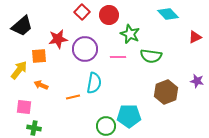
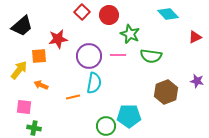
purple circle: moved 4 px right, 7 px down
pink line: moved 2 px up
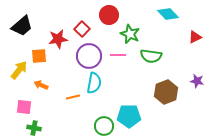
red square: moved 17 px down
green circle: moved 2 px left
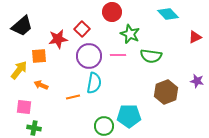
red circle: moved 3 px right, 3 px up
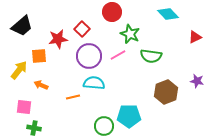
pink line: rotated 28 degrees counterclockwise
cyan semicircle: rotated 95 degrees counterclockwise
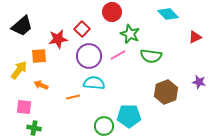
purple star: moved 2 px right, 1 px down
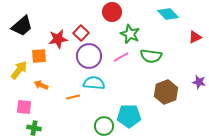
red square: moved 1 px left, 4 px down
pink line: moved 3 px right, 2 px down
